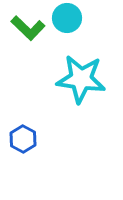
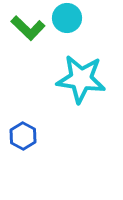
blue hexagon: moved 3 px up
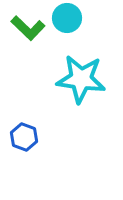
blue hexagon: moved 1 px right, 1 px down; rotated 8 degrees counterclockwise
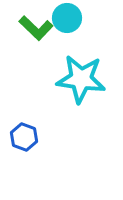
green L-shape: moved 8 px right
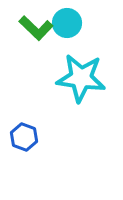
cyan circle: moved 5 px down
cyan star: moved 1 px up
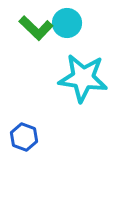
cyan star: moved 2 px right
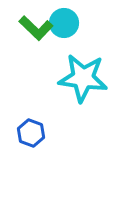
cyan circle: moved 3 px left
blue hexagon: moved 7 px right, 4 px up
